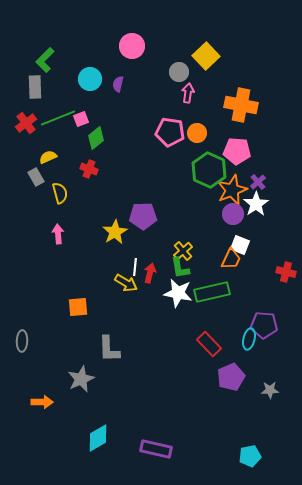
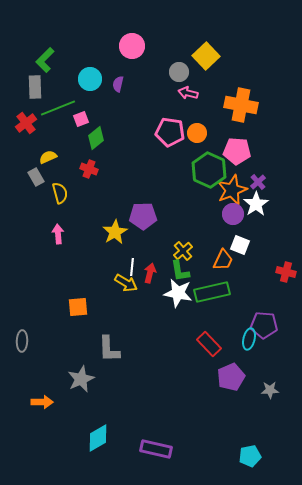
pink arrow at (188, 93): rotated 84 degrees counterclockwise
green line at (58, 118): moved 10 px up
orange trapezoid at (231, 259): moved 8 px left, 1 px down
white line at (135, 267): moved 3 px left
green L-shape at (180, 268): moved 3 px down
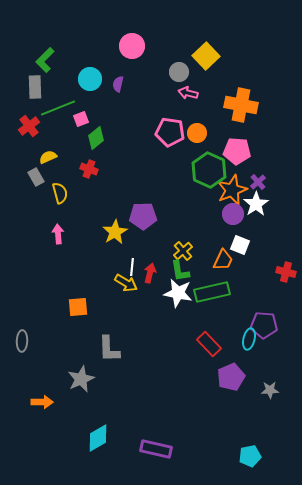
red cross at (26, 123): moved 3 px right, 3 px down
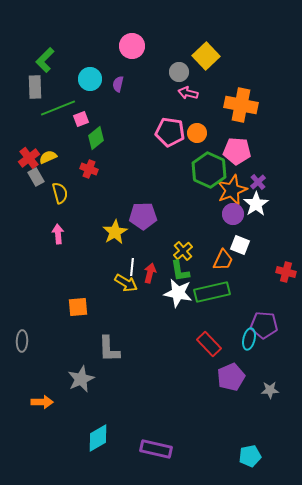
red cross at (29, 126): moved 32 px down
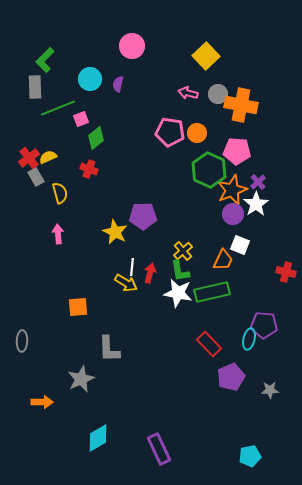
gray circle at (179, 72): moved 39 px right, 22 px down
yellow star at (115, 232): rotated 15 degrees counterclockwise
purple rectangle at (156, 449): moved 3 px right; rotated 52 degrees clockwise
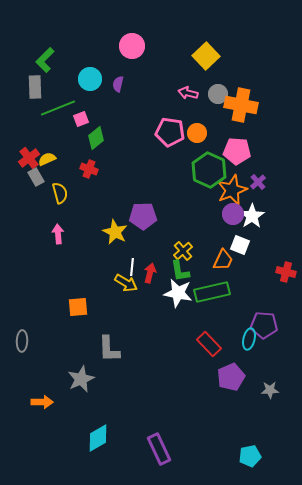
yellow semicircle at (48, 157): moved 1 px left, 2 px down
white star at (256, 204): moved 4 px left, 12 px down
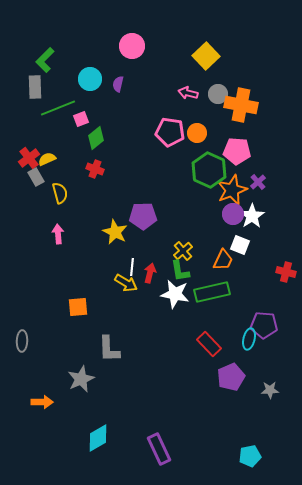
red cross at (89, 169): moved 6 px right
white star at (178, 293): moved 3 px left, 1 px down
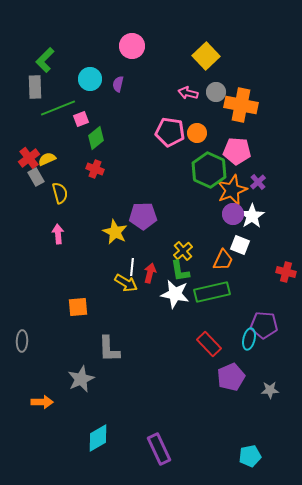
gray circle at (218, 94): moved 2 px left, 2 px up
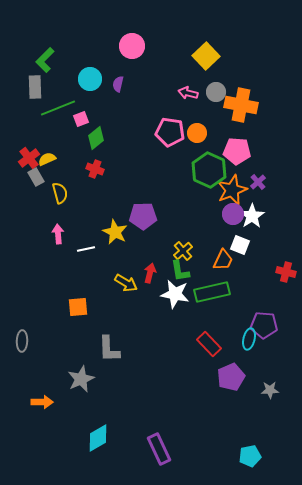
white line at (132, 267): moved 46 px left, 18 px up; rotated 72 degrees clockwise
